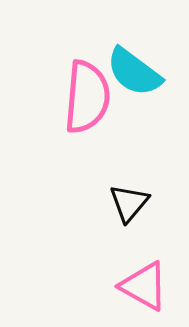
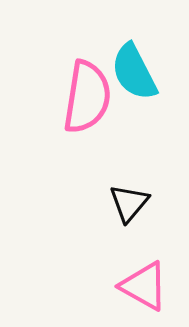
cyan semicircle: rotated 26 degrees clockwise
pink semicircle: rotated 4 degrees clockwise
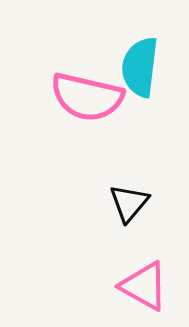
cyan semicircle: moved 6 px right, 5 px up; rotated 34 degrees clockwise
pink semicircle: rotated 94 degrees clockwise
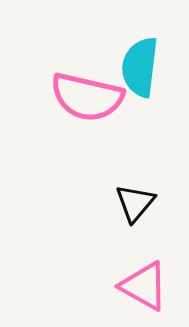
black triangle: moved 6 px right
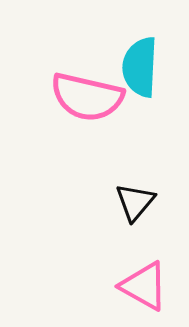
cyan semicircle: rotated 4 degrees counterclockwise
black triangle: moved 1 px up
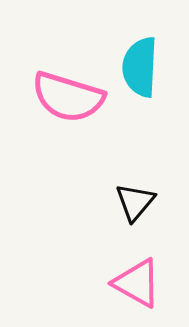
pink semicircle: moved 19 px left; rotated 4 degrees clockwise
pink triangle: moved 7 px left, 3 px up
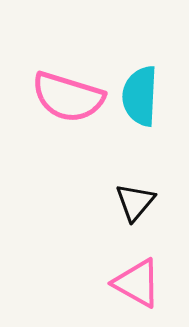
cyan semicircle: moved 29 px down
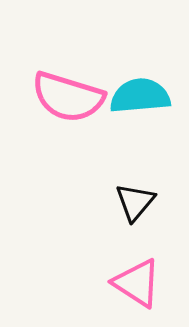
cyan semicircle: rotated 82 degrees clockwise
pink triangle: rotated 4 degrees clockwise
